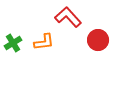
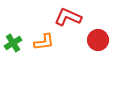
red L-shape: rotated 24 degrees counterclockwise
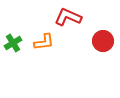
red circle: moved 5 px right, 1 px down
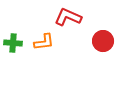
green cross: rotated 36 degrees clockwise
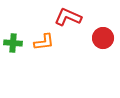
red circle: moved 3 px up
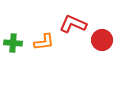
red L-shape: moved 5 px right, 7 px down
red circle: moved 1 px left, 2 px down
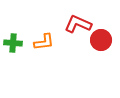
red L-shape: moved 5 px right
red circle: moved 1 px left
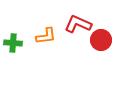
orange L-shape: moved 2 px right, 6 px up
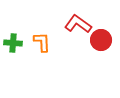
red L-shape: rotated 12 degrees clockwise
orange L-shape: moved 4 px left, 6 px down; rotated 85 degrees counterclockwise
